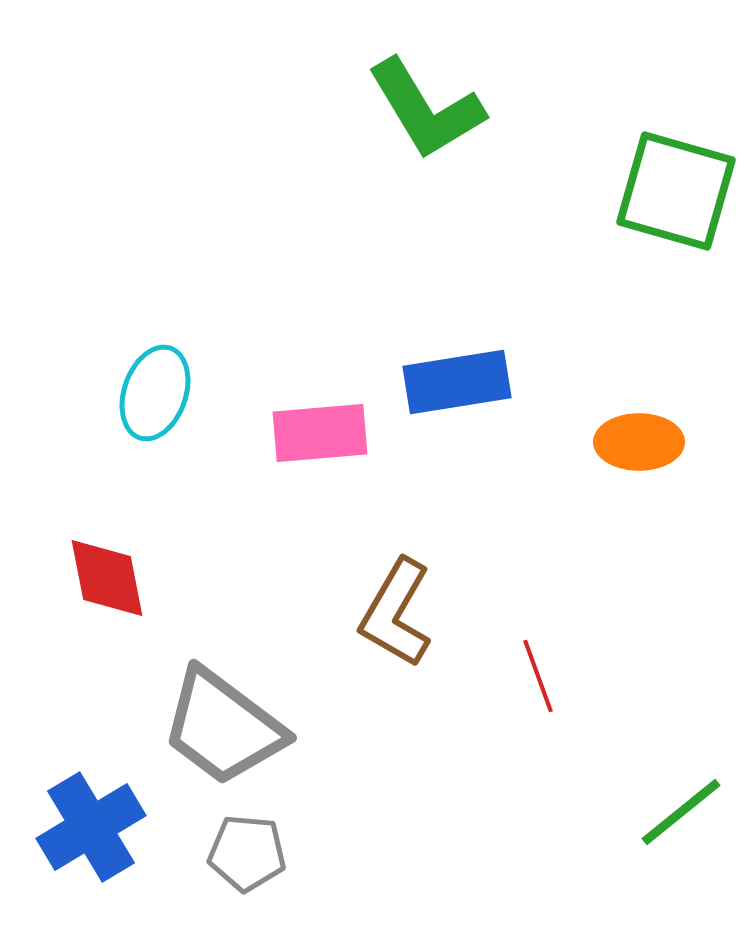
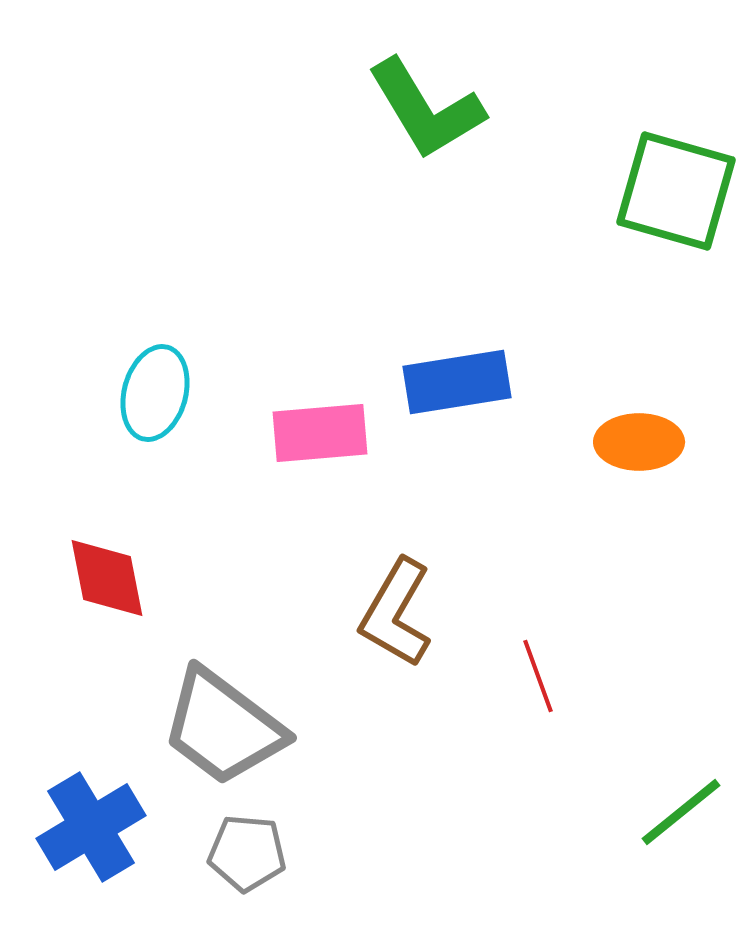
cyan ellipse: rotated 4 degrees counterclockwise
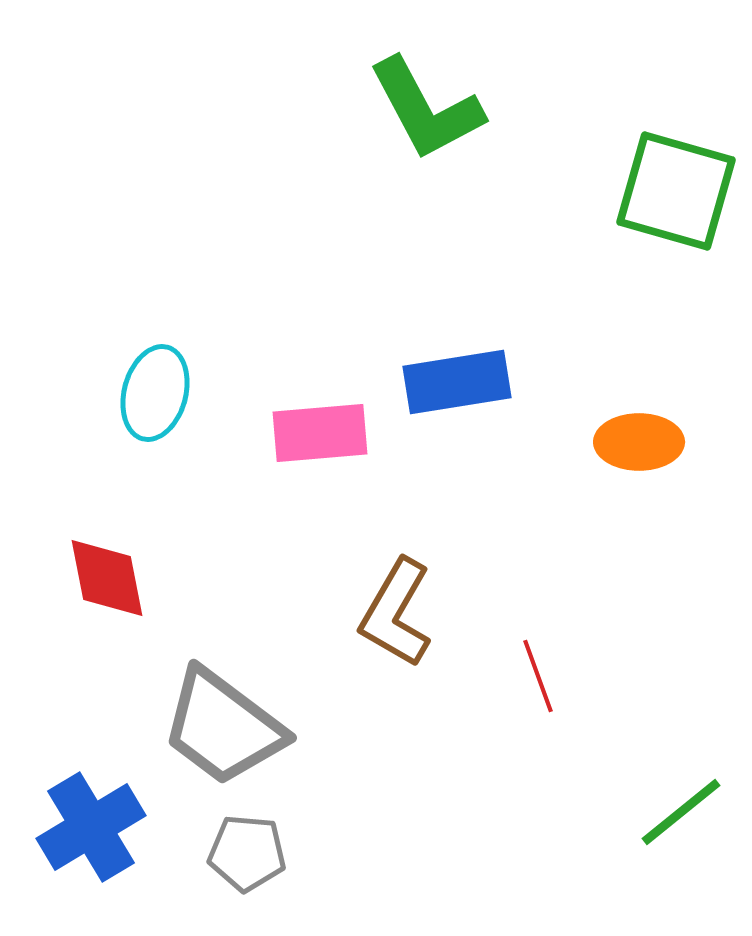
green L-shape: rotated 3 degrees clockwise
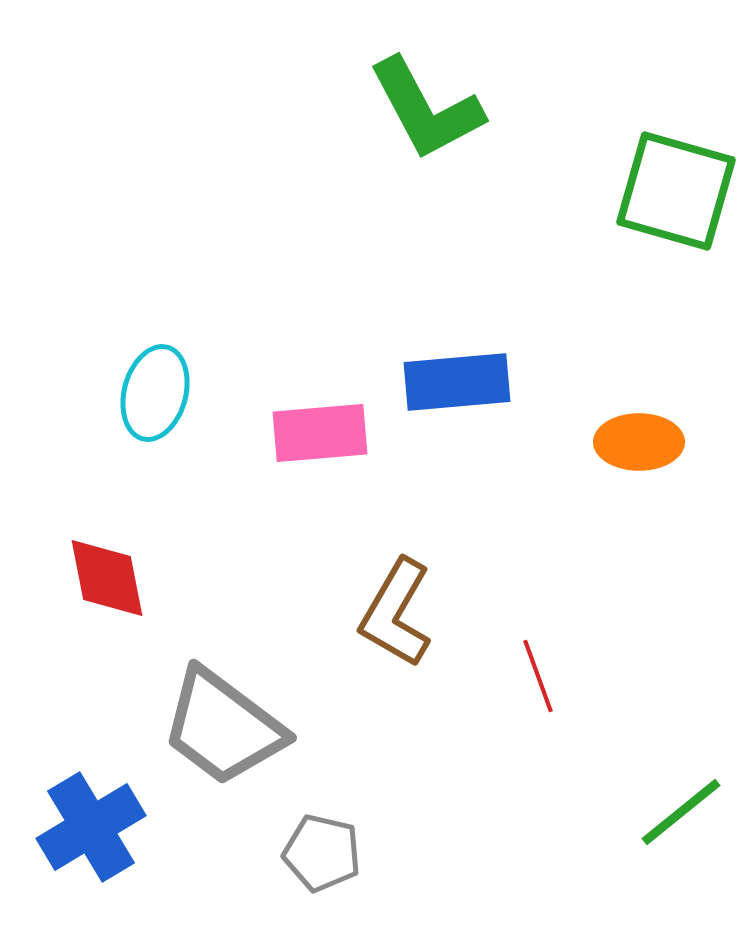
blue rectangle: rotated 4 degrees clockwise
gray pentagon: moved 75 px right; rotated 8 degrees clockwise
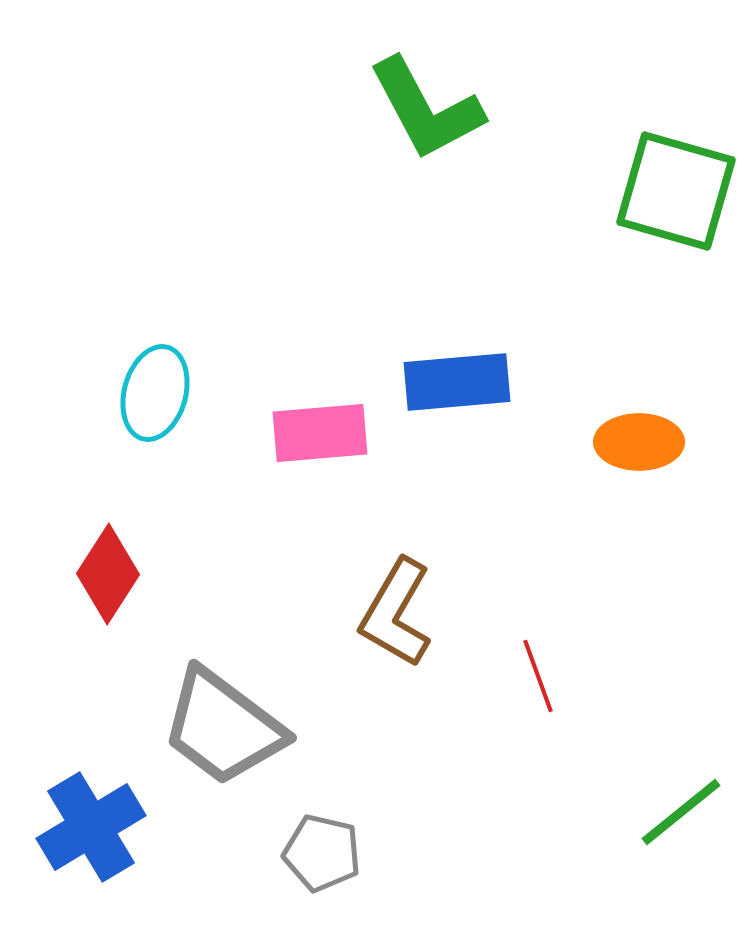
red diamond: moved 1 px right, 4 px up; rotated 44 degrees clockwise
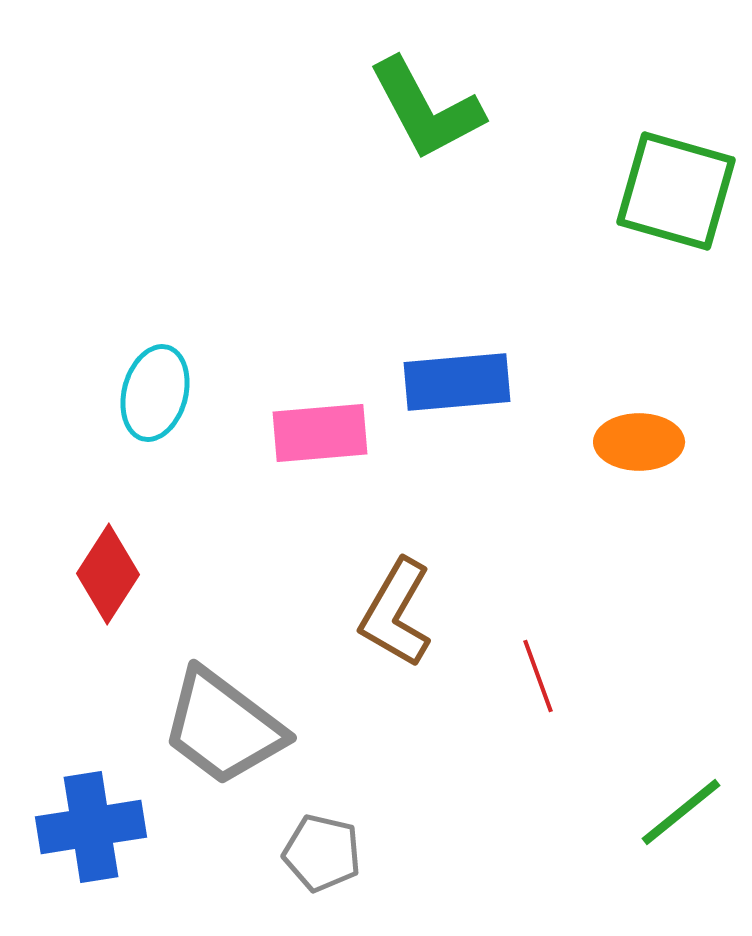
blue cross: rotated 22 degrees clockwise
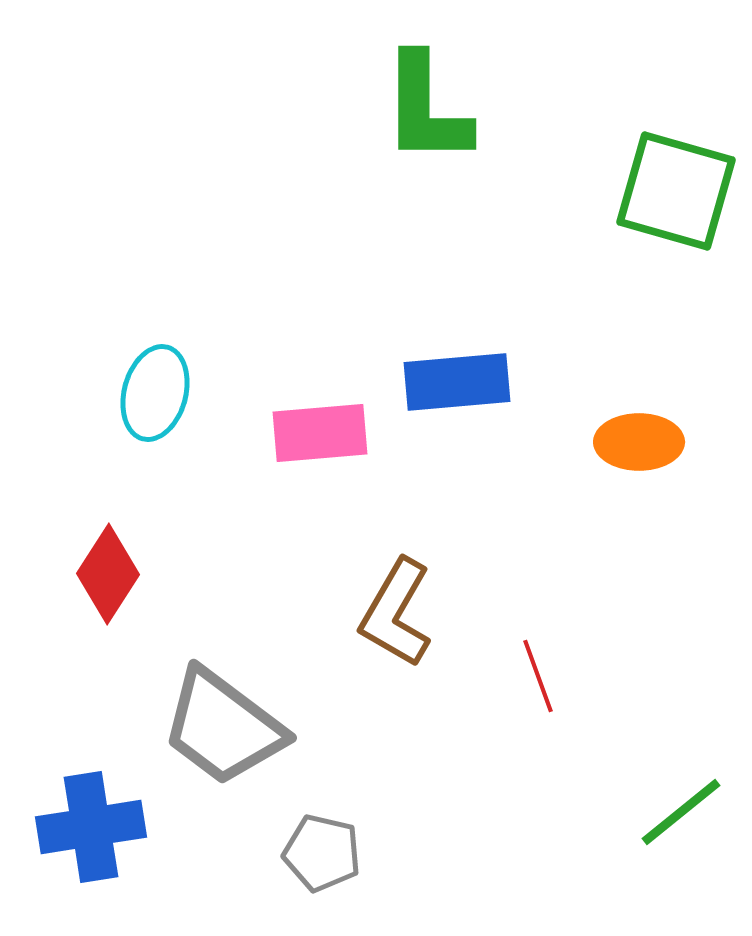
green L-shape: rotated 28 degrees clockwise
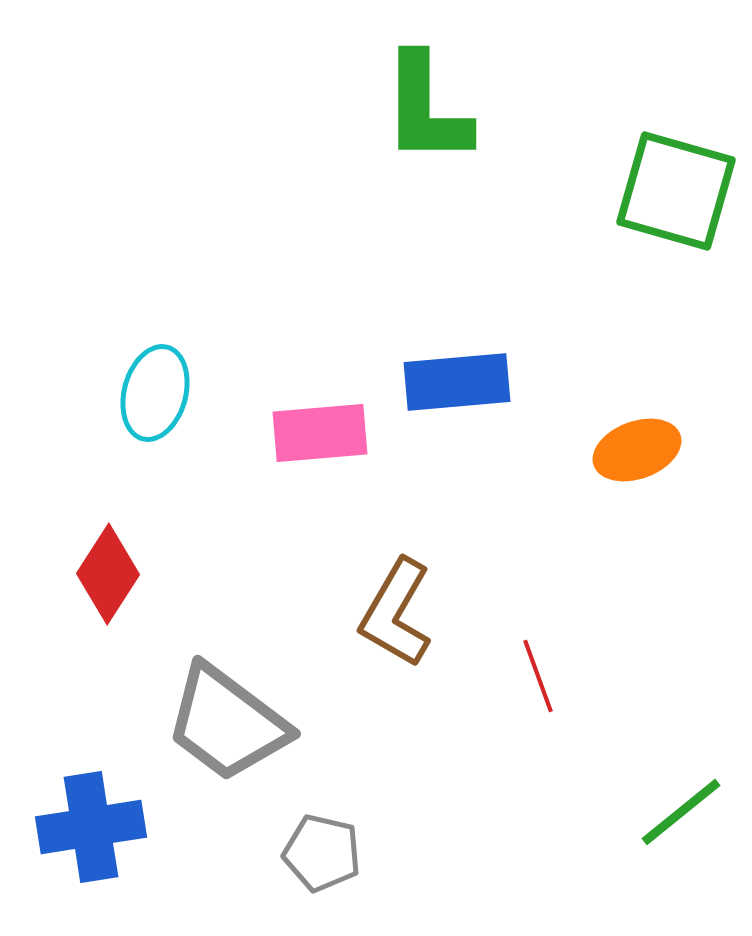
orange ellipse: moved 2 px left, 8 px down; rotated 20 degrees counterclockwise
gray trapezoid: moved 4 px right, 4 px up
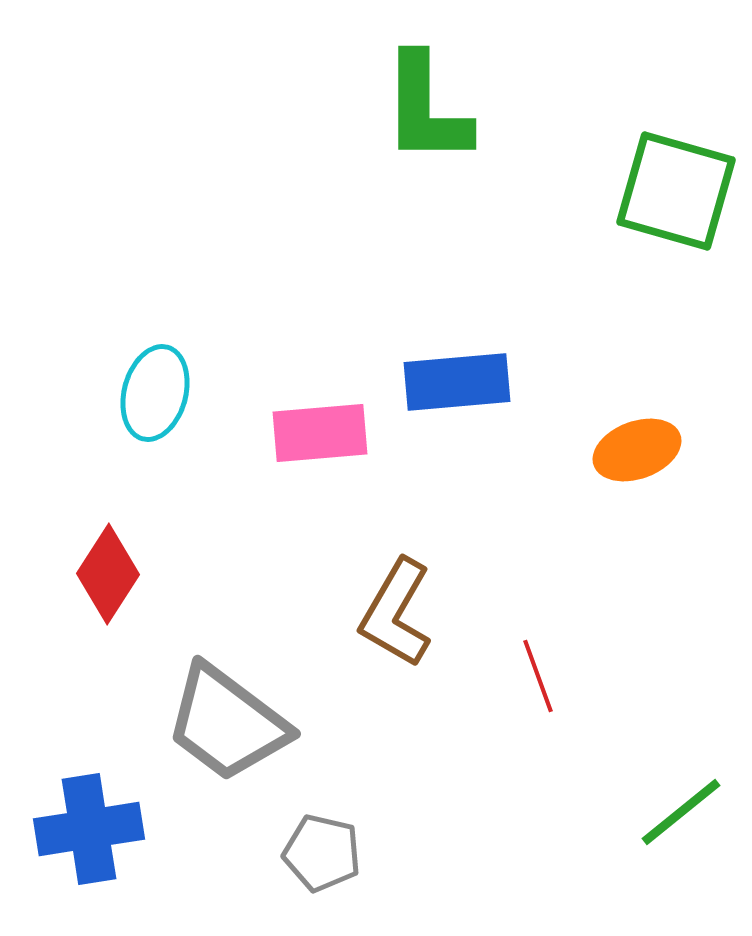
blue cross: moved 2 px left, 2 px down
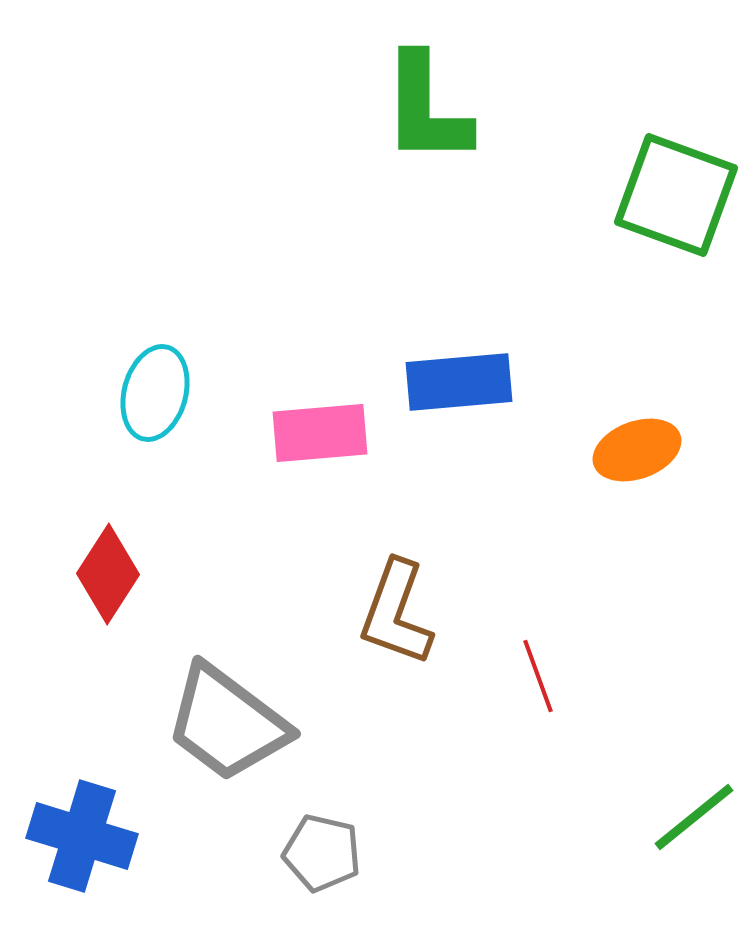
green square: moved 4 px down; rotated 4 degrees clockwise
blue rectangle: moved 2 px right
brown L-shape: rotated 10 degrees counterclockwise
green line: moved 13 px right, 5 px down
blue cross: moved 7 px left, 7 px down; rotated 26 degrees clockwise
